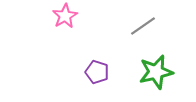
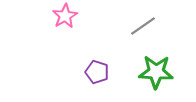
green star: rotated 16 degrees clockwise
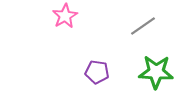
purple pentagon: rotated 10 degrees counterclockwise
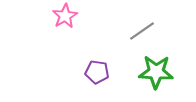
gray line: moved 1 px left, 5 px down
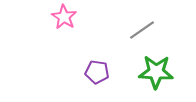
pink star: moved 1 px left, 1 px down; rotated 10 degrees counterclockwise
gray line: moved 1 px up
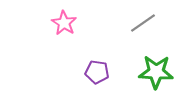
pink star: moved 6 px down
gray line: moved 1 px right, 7 px up
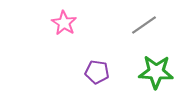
gray line: moved 1 px right, 2 px down
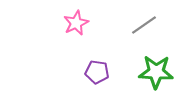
pink star: moved 12 px right; rotated 15 degrees clockwise
